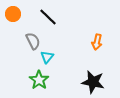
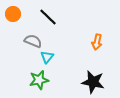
gray semicircle: rotated 42 degrees counterclockwise
green star: rotated 24 degrees clockwise
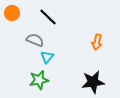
orange circle: moved 1 px left, 1 px up
gray semicircle: moved 2 px right, 1 px up
black star: rotated 20 degrees counterclockwise
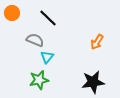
black line: moved 1 px down
orange arrow: rotated 21 degrees clockwise
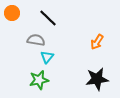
gray semicircle: moved 1 px right; rotated 12 degrees counterclockwise
black star: moved 4 px right, 3 px up
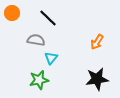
cyan triangle: moved 4 px right, 1 px down
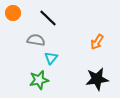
orange circle: moved 1 px right
